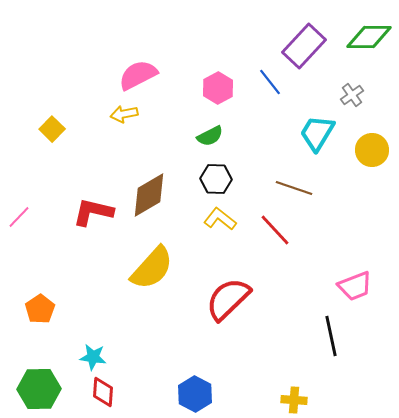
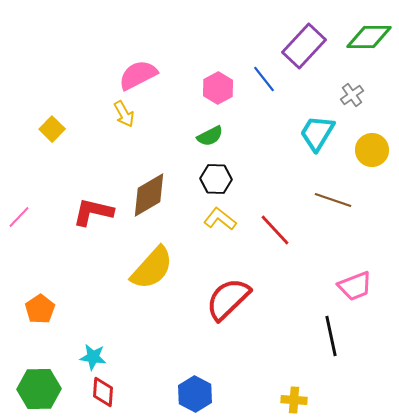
blue line: moved 6 px left, 3 px up
yellow arrow: rotated 108 degrees counterclockwise
brown line: moved 39 px right, 12 px down
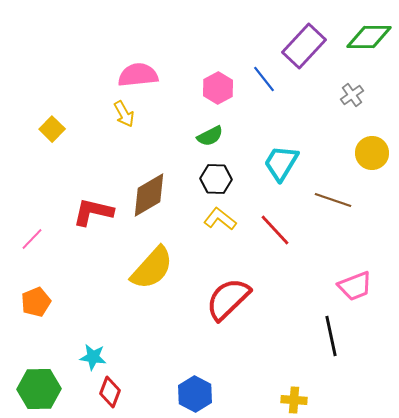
pink semicircle: rotated 21 degrees clockwise
cyan trapezoid: moved 36 px left, 30 px down
yellow circle: moved 3 px down
pink line: moved 13 px right, 22 px down
orange pentagon: moved 4 px left, 7 px up; rotated 12 degrees clockwise
red diamond: moved 7 px right; rotated 16 degrees clockwise
